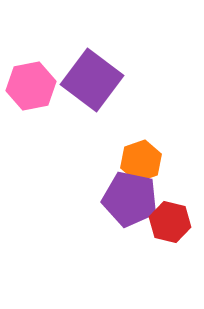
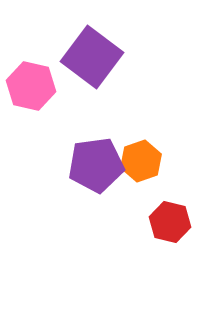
purple square: moved 23 px up
pink hexagon: rotated 24 degrees clockwise
purple pentagon: moved 34 px left, 34 px up; rotated 20 degrees counterclockwise
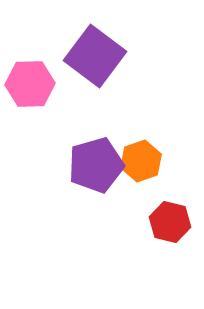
purple square: moved 3 px right, 1 px up
pink hexagon: moved 1 px left, 2 px up; rotated 15 degrees counterclockwise
purple pentagon: rotated 8 degrees counterclockwise
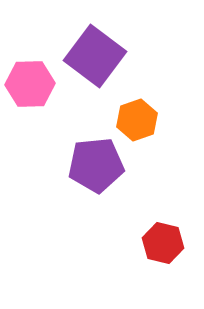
orange hexagon: moved 4 px left, 41 px up
purple pentagon: rotated 10 degrees clockwise
red hexagon: moved 7 px left, 21 px down
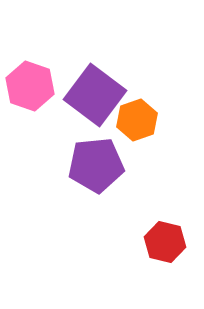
purple square: moved 39 px down
pink hexagon: moved 2 px down; rotated 21 degrees clockwise
red hexagon: moved 2 px right, 1 px up
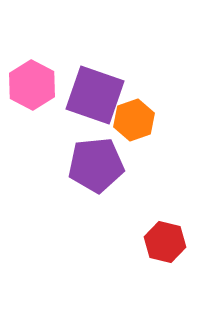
pink hexagon: moved 2 px right, 1 px up; rotated 9 degrees clockwise
purple square: rotated 18 degrees counterclockwise
orange hexagon: moved 3 px left
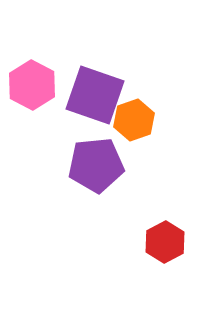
red hexagon: rotated 18 degrees clockwise
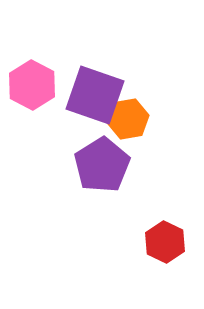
orange hexagon: moved 6 px left, 1 px up; rotated 9 degrees clockwise
purple pentagon: moved 6 px right; rotated 26 degrees counterclockwise
red hexagon: rotated 6 degrees counterclockwise
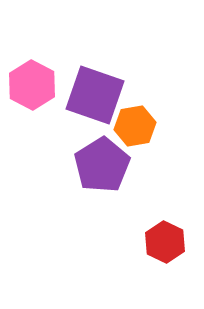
orange hexagon: moved 7 px right, 7 px down
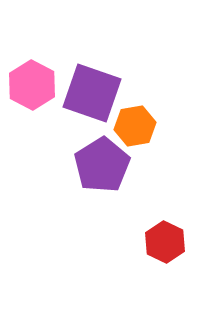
purple square: moved 3 px left, 2 px up
